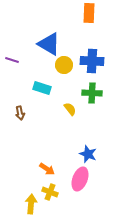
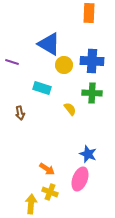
purple line: moved 2 px down
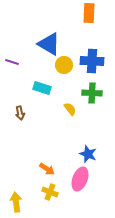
yellow arrow: moved 15 px left, 2 px up; rotated 12 degrees counterclockwise
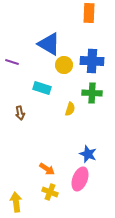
yellow semicircle: rotated 56 degrees clockwise
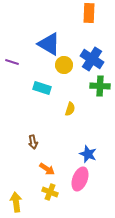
blue cross: moved 2 px up; rotated 30 degrees clockwise
green cross: moved 8 px right, 7 px up
brown arrow: moved 13 px right, 29 px down
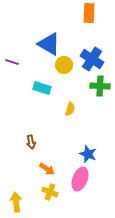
brown arrow: moved 2 px left
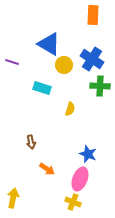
orange rectangle: moved 4 px right, 2 px down
yellow cross: moved 23 px right, 10 px down
yellow arrow: moved 3 px left, 4 px up; rotated 18 degrees clockwise
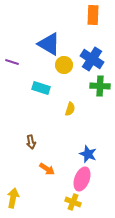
cyan rectangle: moved 1 px left
pink ellipse: moved 2 px right
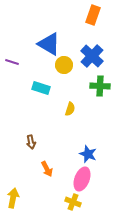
orange rectangle: rotated 18 degrees clockwise
blue cross: moved 3 px up; rotated 10 degrees clockwise
orange arrow: rotated 28 degrees clockwise
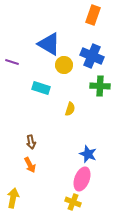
blue cross: rotated 20 degrees counterclockwise
orange arrow: moved 17 px left, 4 px up
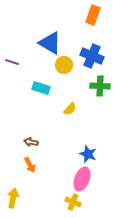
blue triangle: moved 1 px right, 1 px up
yellow semicircle: rotated 24 degrees clockwise
brown arrow: rotated 112 degrees clockwise
